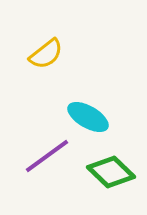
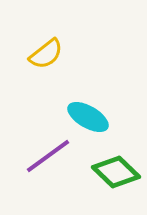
purple line: moved 1 px right
green diamond: moved 5 px right
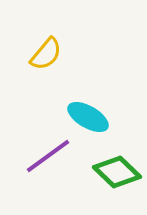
yellow semicircle: rotated 12 degrees counterclockwise
green diamond: moved 1 px right
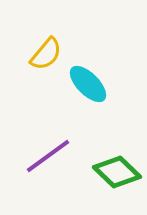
cyan ellipse: moved 33 px up; rotated 15 degrees clockwise
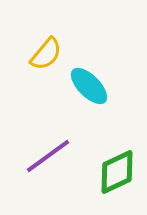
cyan ellipse: moved 1 px right, 2 px down
green diamond: rotated 69 degrees counterclockwise
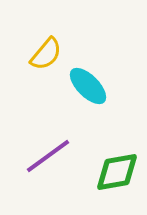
cyan ellipse: moved 1 px left
green diamond: rotated 15 degrees clockwise
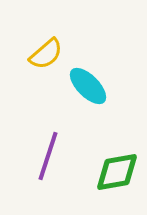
yellow semicircle: rotated 9 degrees clockwise
purple line: rotated 36 degrees counterclockwise
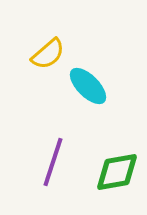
yellow semicircle: moved 2 px right
purple line: moved 5 px right, 6 px down
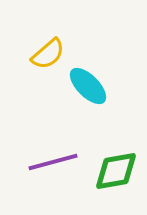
purple line: rotated 57 degrees clockwise
green diamond: moved 1 px left, 1 px up
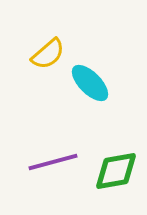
cyan ellipse: moved 2 px right, 3 px up
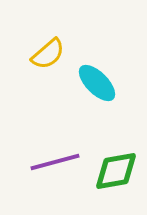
cyan ellipse: moved 7 px right
purple line: moved 2 px right
